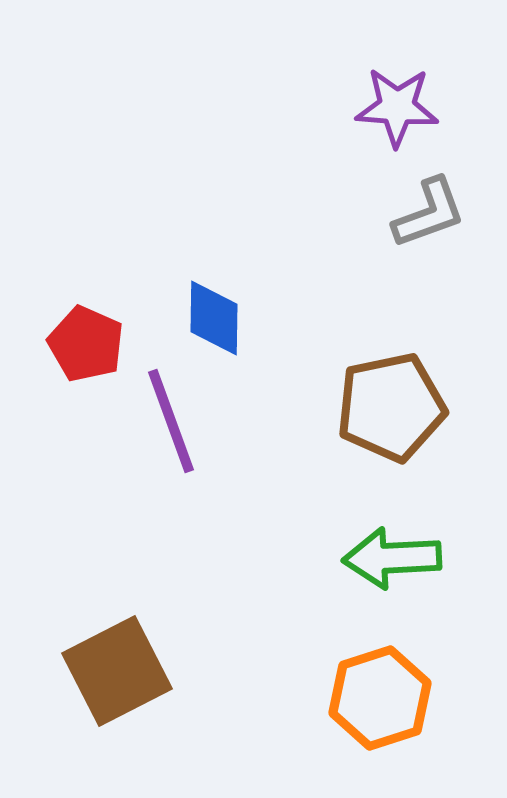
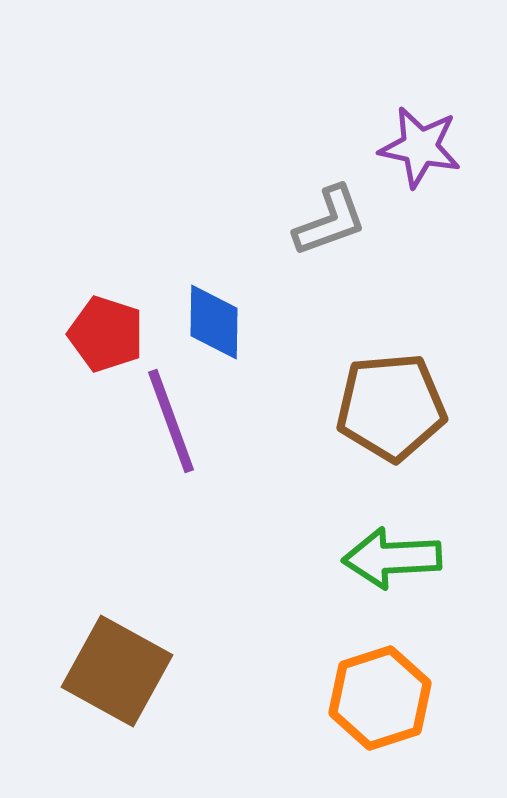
purple star: moved 23 px right, 40 px down; rotated 8 degrees clockwise
gray L-shape: moved 99 px left, 8 px down
blue diamond: moved 4 px down
red pentagon: moved 20 px right, 10 px up; rotated 6 degrees counterclockwise
brown pentagon: rotated 7 degrees clockwise
brown square: rotated 34 degrees counterclockwise
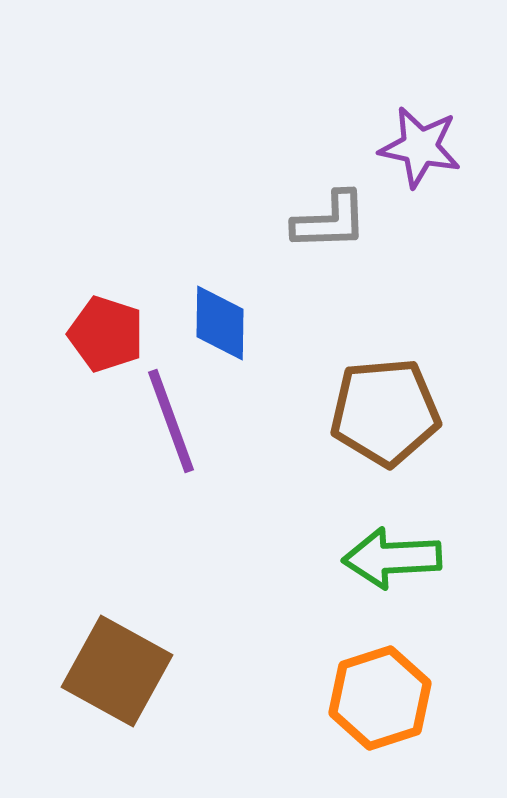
gray L-shape: rotated 18 degrees clockwise
blue diamond: moved 6 px right, 1 px down
brown pentagon: moved 6 px left, 5 px down
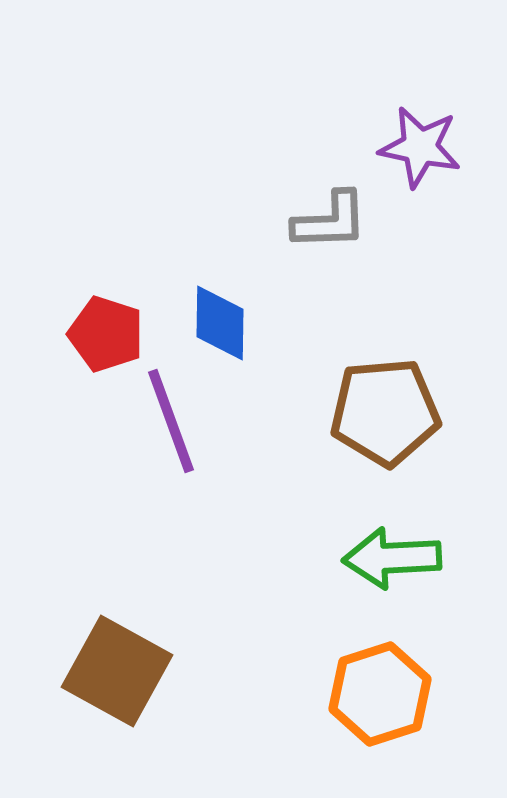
orange hexagon: moved 4 px up
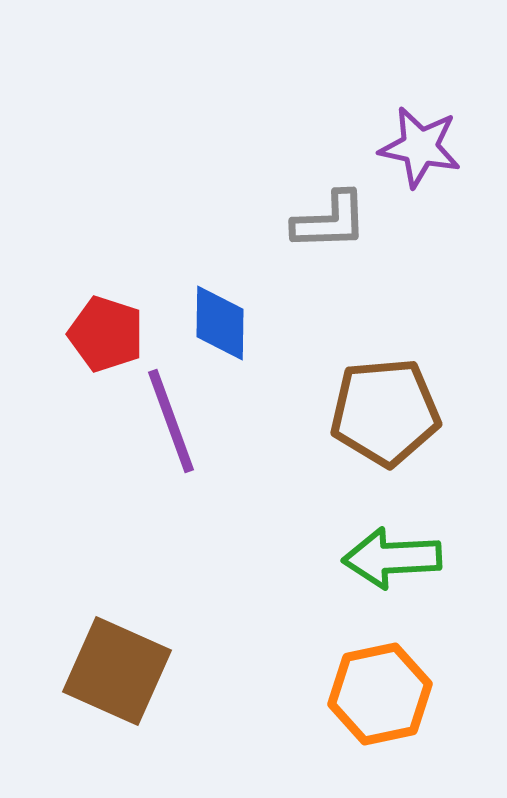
brown square: rotated 5 degrees counterclockwise
orange hexagon: rotated 6 degrees clockwise
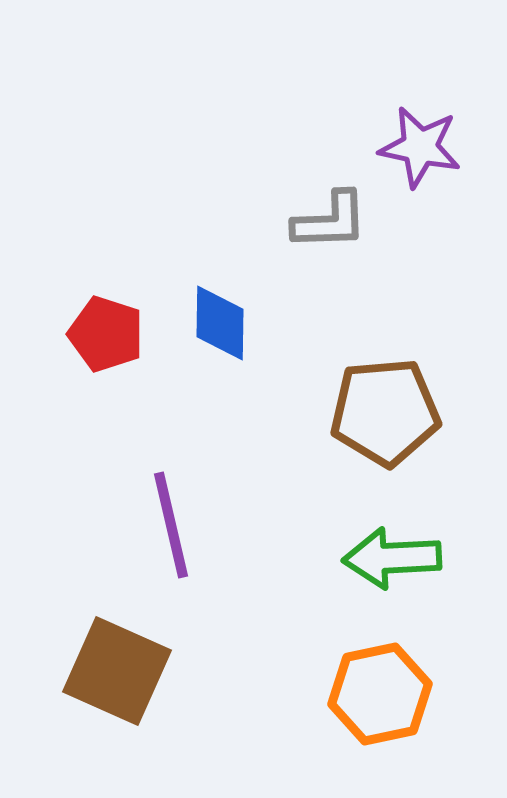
purple line: moved 104 px down; rotated 7 degrees clockwise
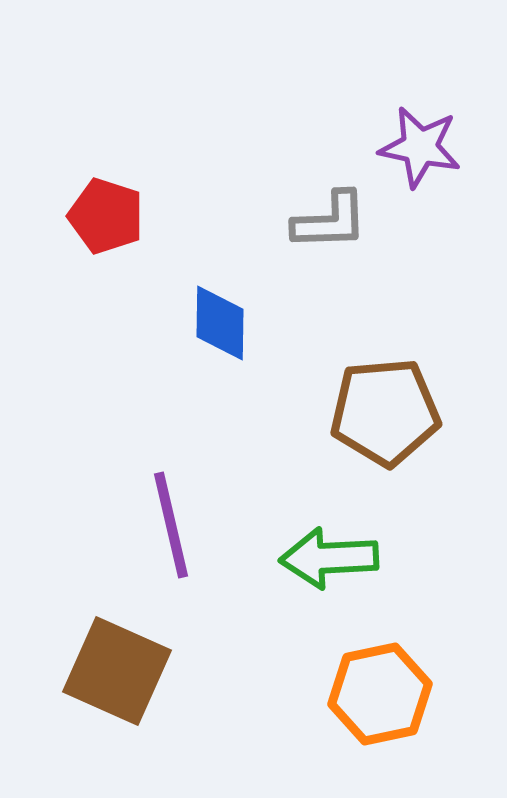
red pentagon: moved 118 px up
green arrow: moved 63 px left
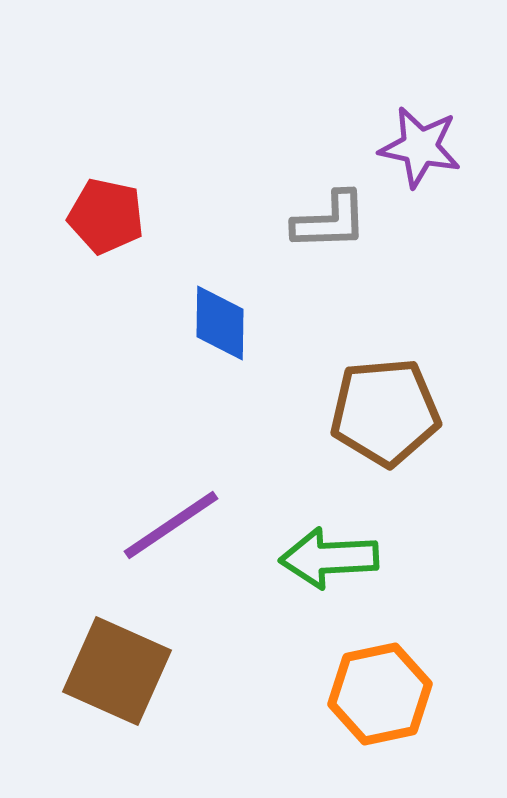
red pentagon: rotated 6 degrees counterclockwise
purple line: rotated 69 degrees clockwise
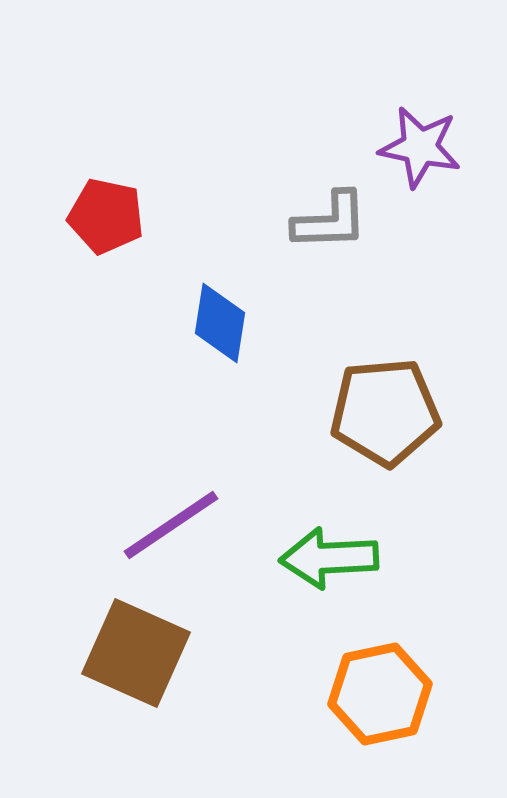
blue diamond: rotated 8 degrees clockwise
brown square: moved 19 px right, 18 px up
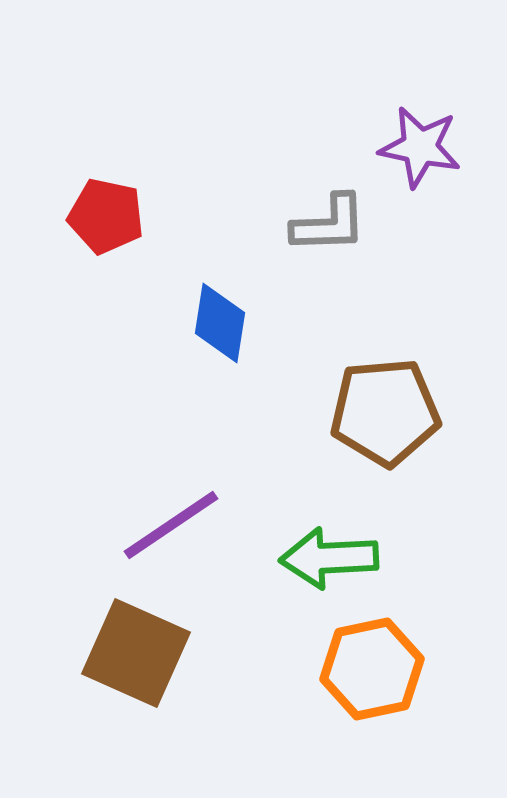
gray L-shape: moved 1 px left, 3 px down
orange hexagon: moved 8 px left, 25 px up
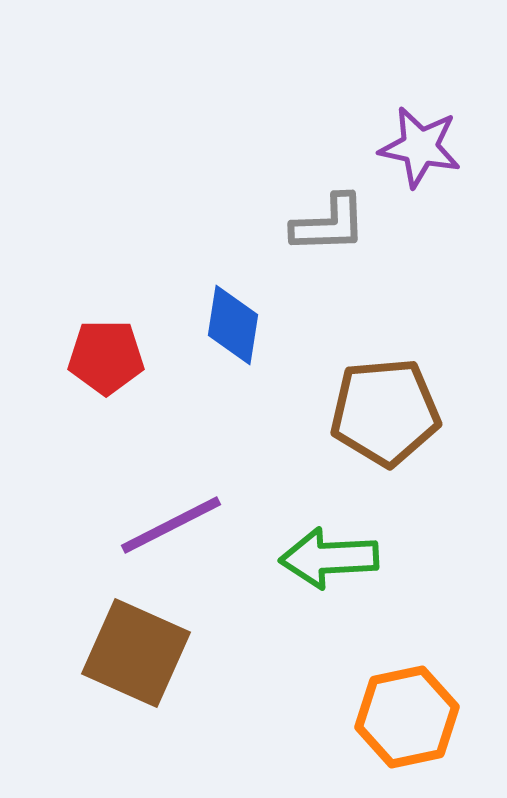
red pentagon: moved 141 px down; rotated 12 degrees counterclockwise
blue diamond: moved 13 px right, 2 px down
purple line: rotated 7 degrees clockwise
orange hexagon: moved 35 px right, 48 px down
